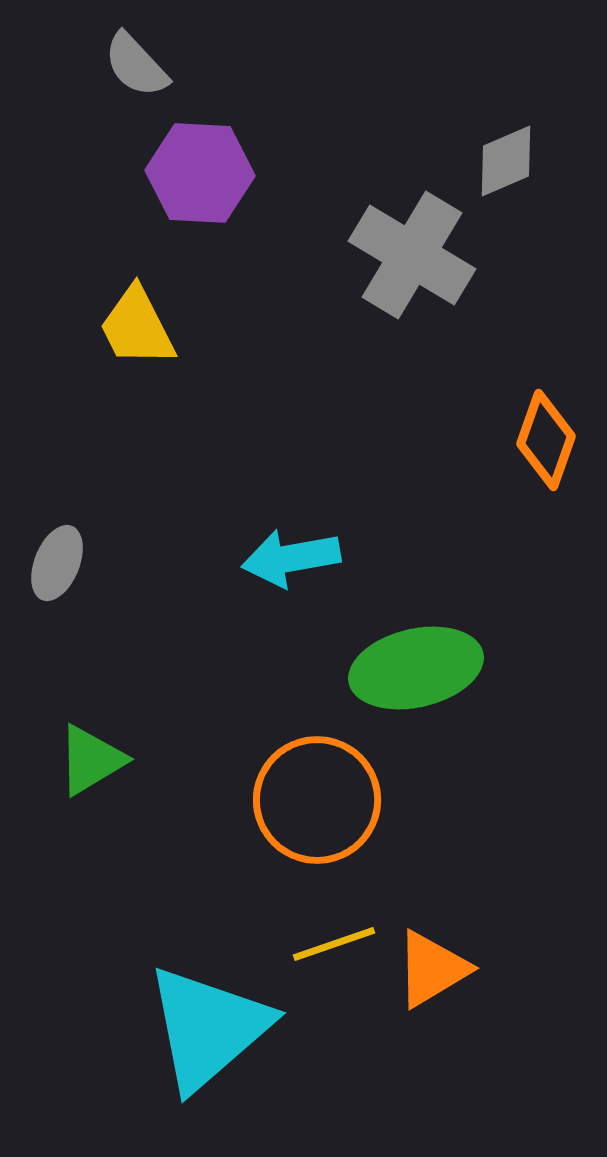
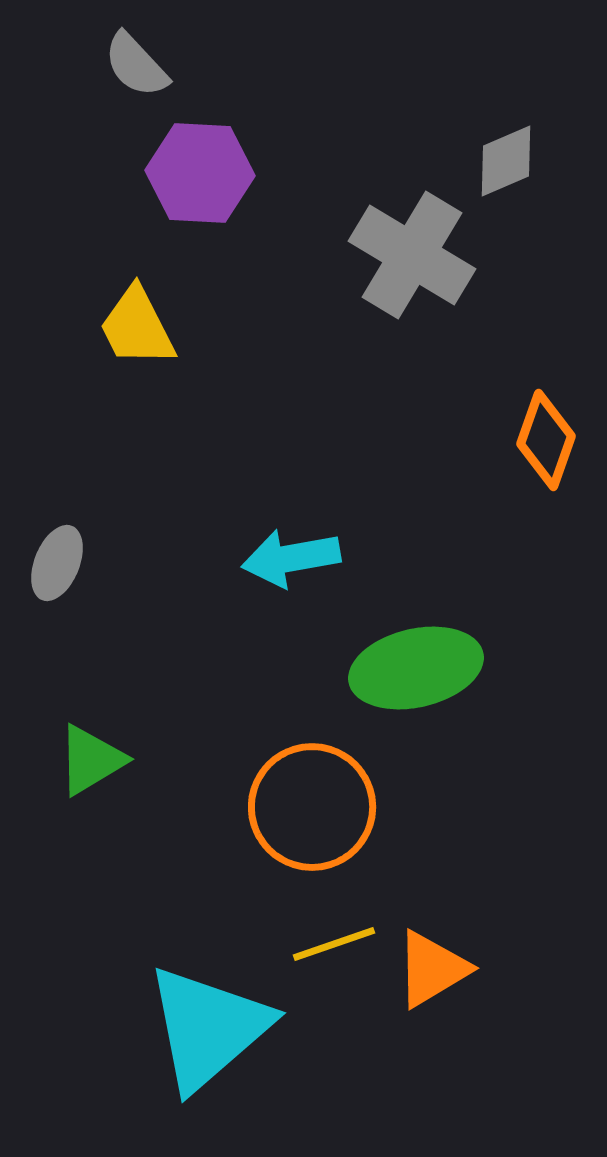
orange circle: moved 5 px left, 7 px down
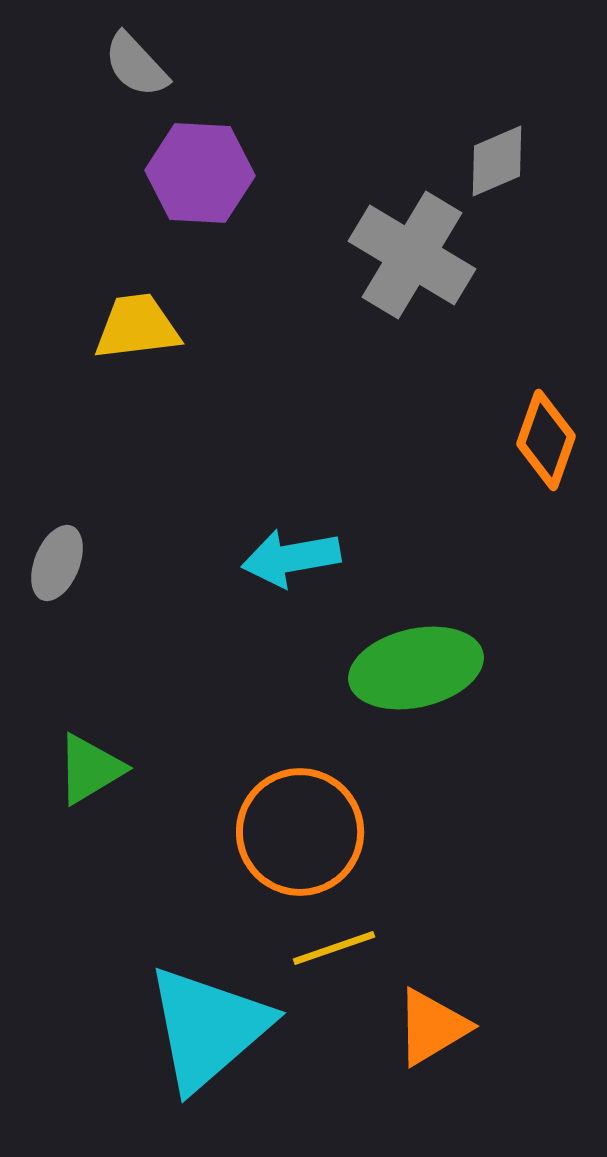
gray diamond: moved 9 px left
yellow trapezoid: rotated 110 degrees clockwise
green triangle: moved 1 px left, 9 px down
orange circle: moved 12 px left, 25 px down
yellow line: moved 4 px down
orange triangle: moved 58 px down
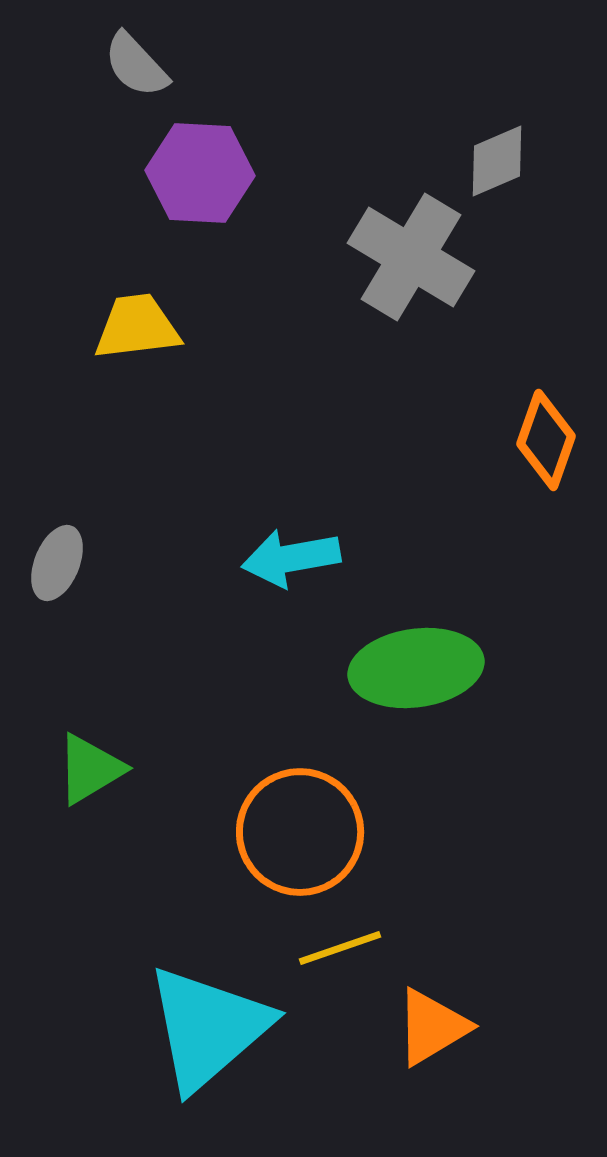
gray cross: moved 1 px left, 2 px down
green ellipse: rotated 5 degrees clockwise
yellow line: moved 6 px right
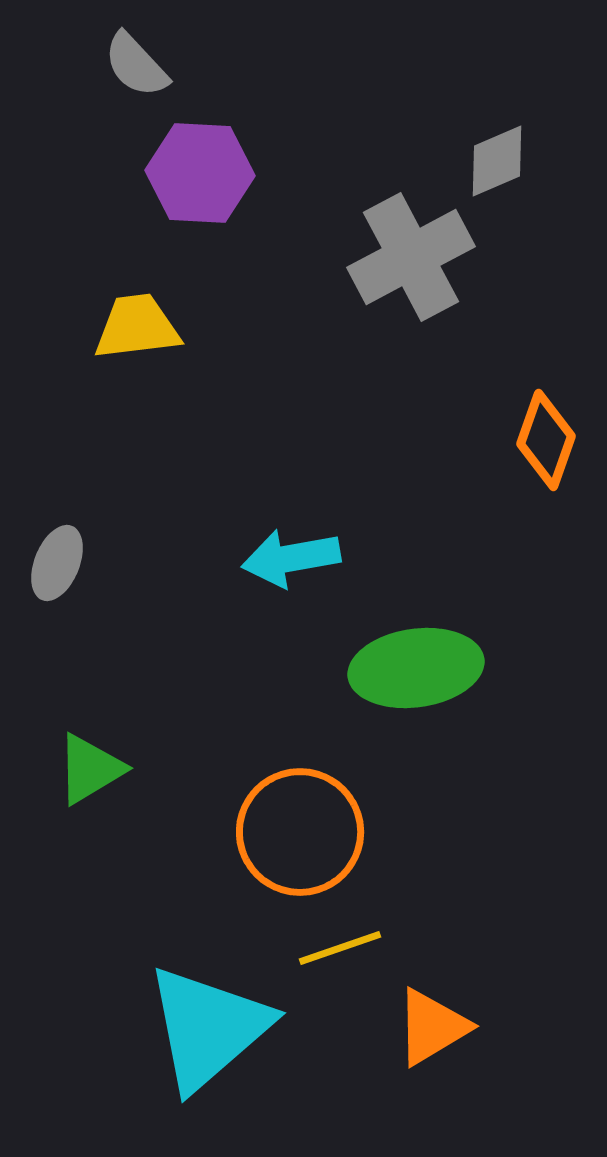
gray cross: rotated 31 degrees clockwise
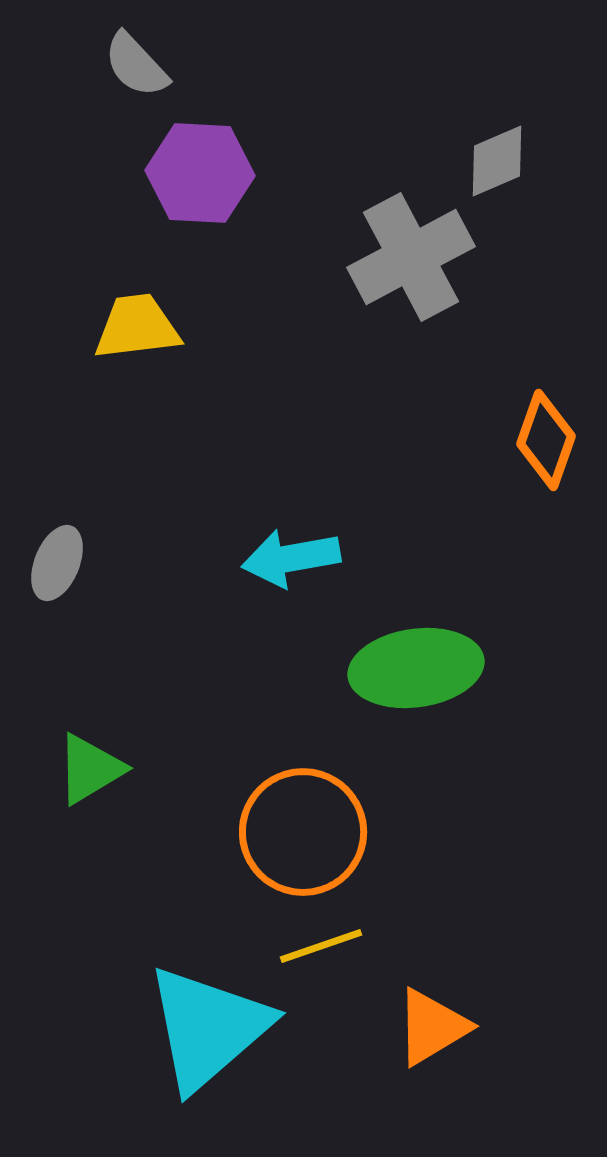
orange circle: moved 3 px right
yellow line: moved 19 px left, 2 px up
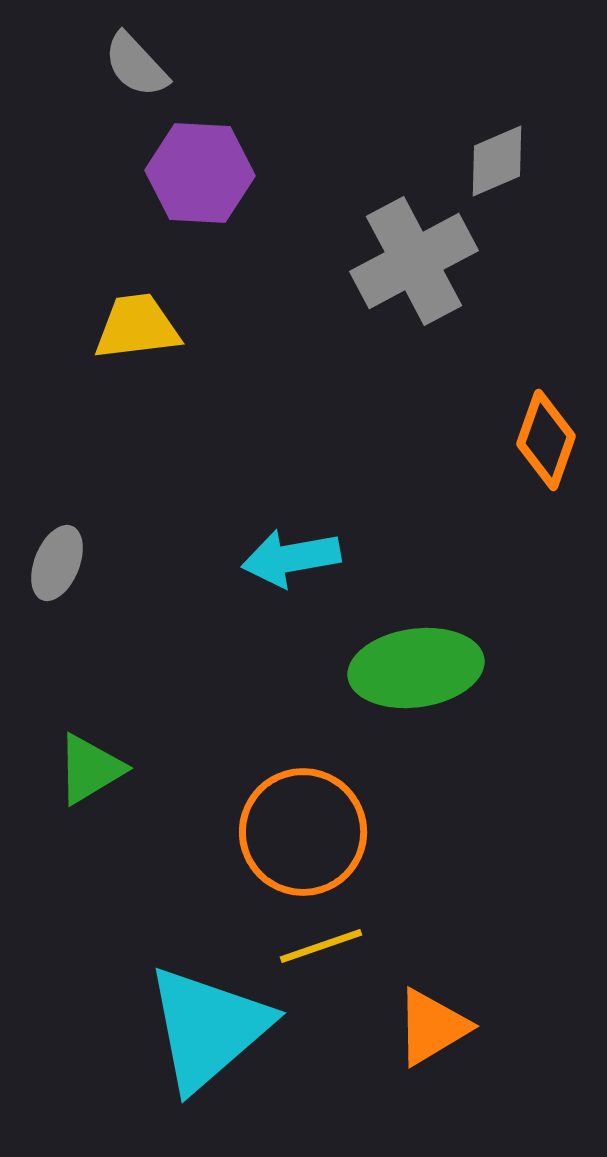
gray cross: moved 3 px right, 4 px down
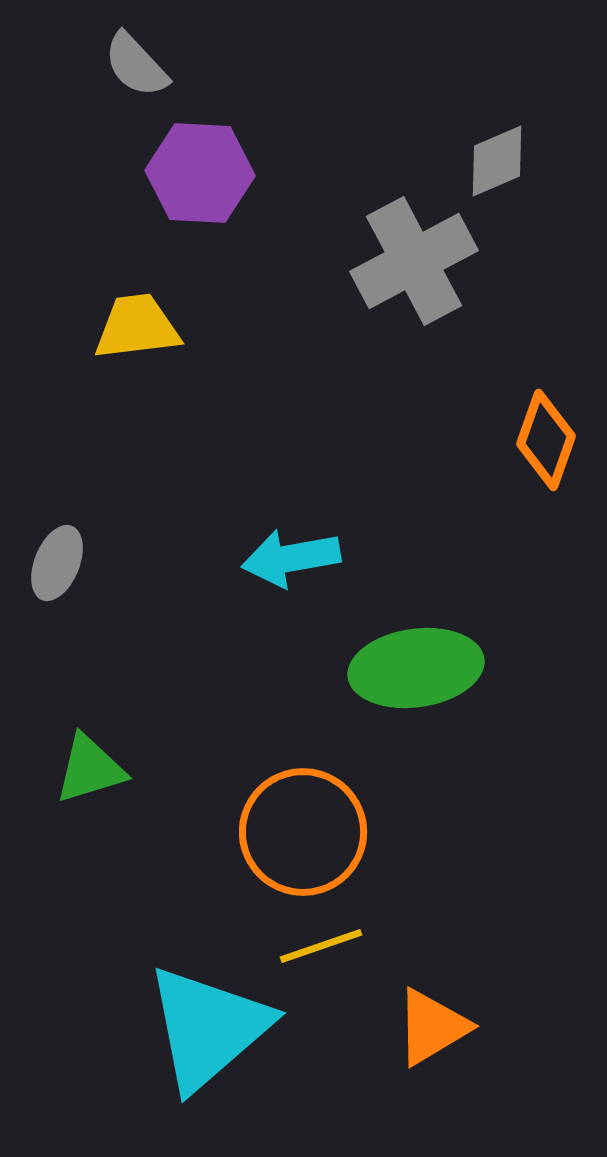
green triangle: rotated 14 degrees clockwise
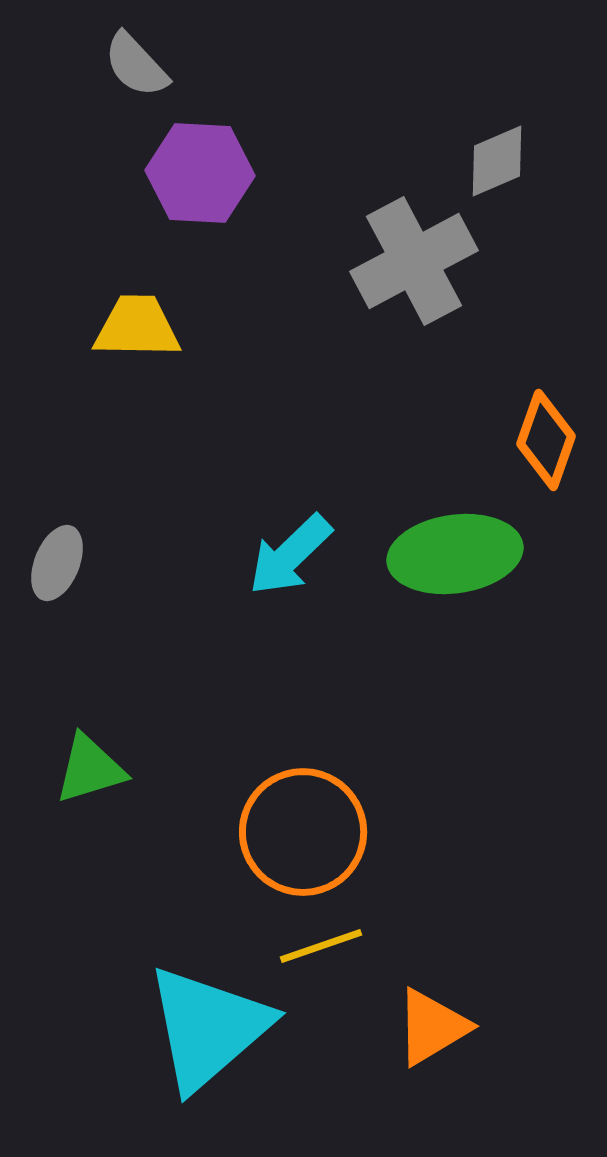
yellow trapezoid: rotated 8 degrees clockwise
cyan arrow: moved 1 px left, 3 px up; rotated 34 degrees counterclockwise
green ellipse: moved 39 px right, 114 px up
